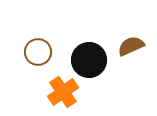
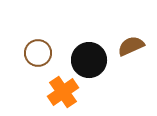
brown circle: moved 1 px down
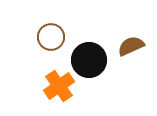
brown circle: moved 13 px right, 16 px up
orange cross: moved 4 px left, 6 px up
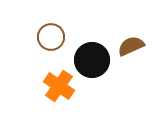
black circle: moved 3 px right
orange cross: rotated 20 degrees counterclockwise
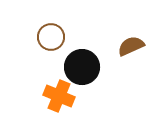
black circle: moved 10 px left, 7 px down
orange cross: moved 10 px down; rotated 12 degrees counterclockwise
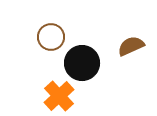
black circle: moved 4 px up
orange cross: rotated 24 degrees clockwise
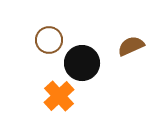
brown circle: moved 2 px left, 3 px down
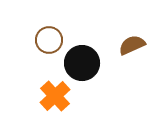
brown semicircle: moved 1 px right, 1 px up
orange cross: moved 4 px left
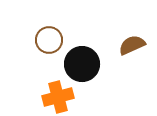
black circle: moved 1 px down
orange cross: moved 3 px right, 1 px down; rotated 28 degrees clockwise
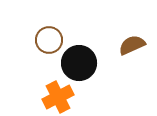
black circle: moved 3 px left, 1 px up
orange cross: rotated 12 degrees counterclockwise
